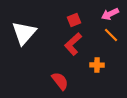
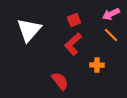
pink arrow: moved 1 px right
white triangle: moved 5 px right, 3 px up
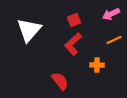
orange line: moved 3 px right, 5 px down; rotated 70 degrees counterclockwise
